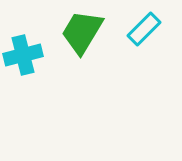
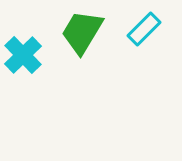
cyan cross: rotated 30 degrees counterclockwise
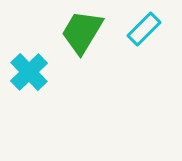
cyan cross: moved 6 px right, 17 px down
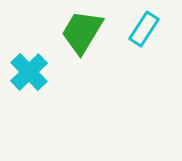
cyan rectangle: rotated 12 degrees counterclockwise
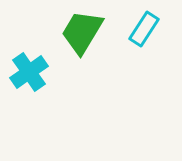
cyan cross: rotated 9 degrees clockwise
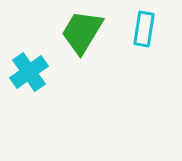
cyan rectangle: rotated 24 degrees counterclockwise
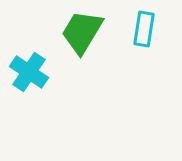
cyan cross: rotated 21 degrees counterclockwise
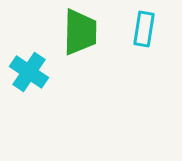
green trapezoid: moved 2 px left; rotated 150 degrees clockwise
